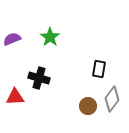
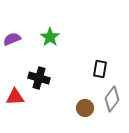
black rectangle: moved 1 px right
brown circle: moved 3 px left, 2 px down
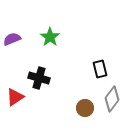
black rectangle: rotated 24 degrees counterclockwise
red triangle: rotated 30 degrees counterclockwise
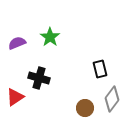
purple semicircle: moved 5 px right, 4 px down
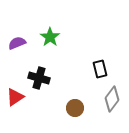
brown circle: moved 10 px left
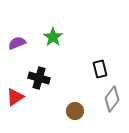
green star: moved 3 px right
brown circle: moved 3 px down
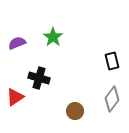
black rectangle: moved 12 px right, 8 px up
